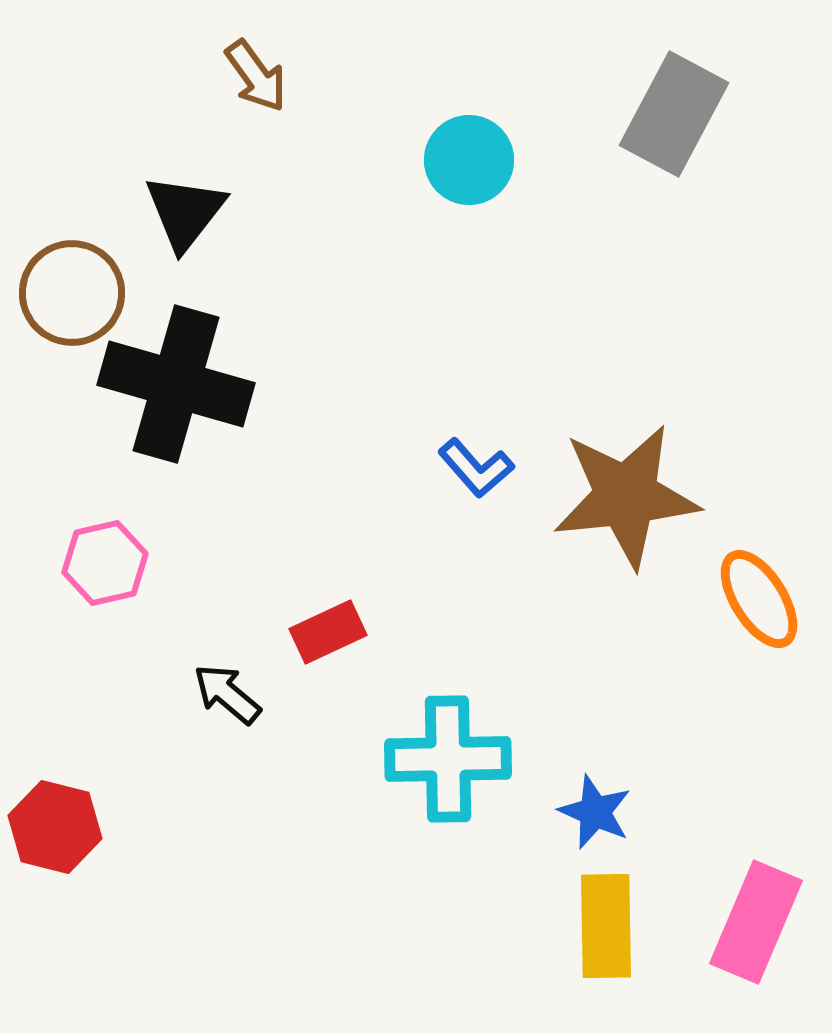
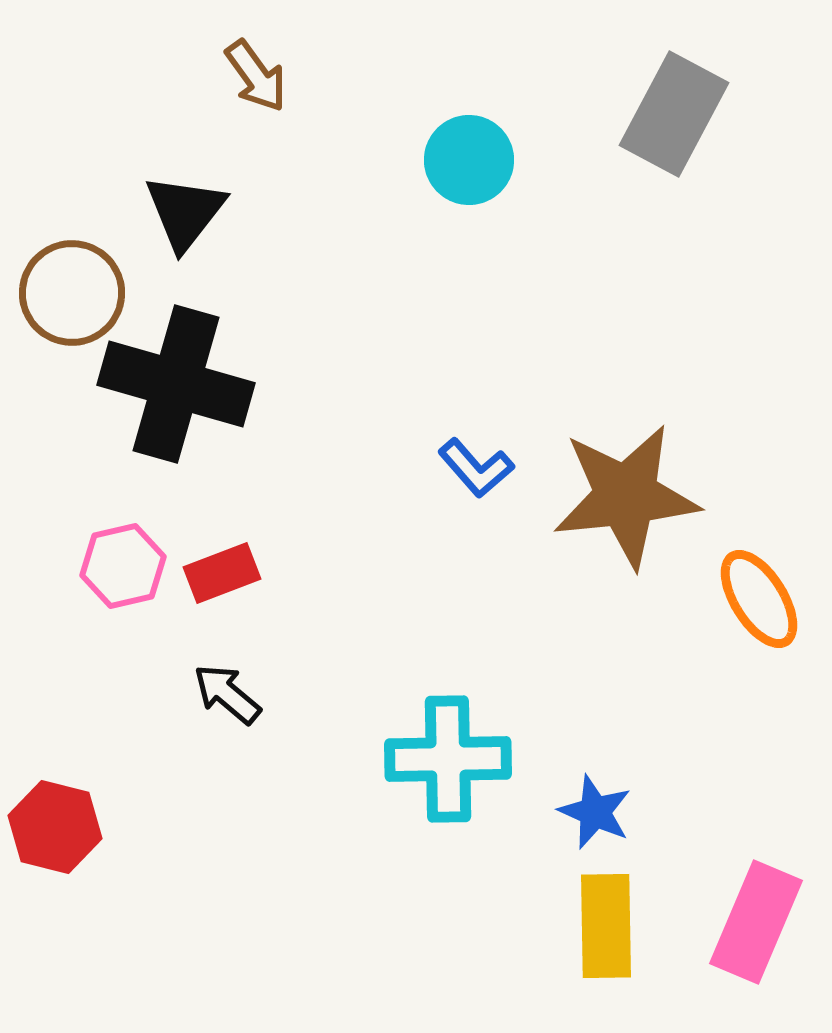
pink hexagon: moved 18 px right, 3 px down
red rectangle: moved 106 px left, 59 px up; rotated 4 degrees clockwise
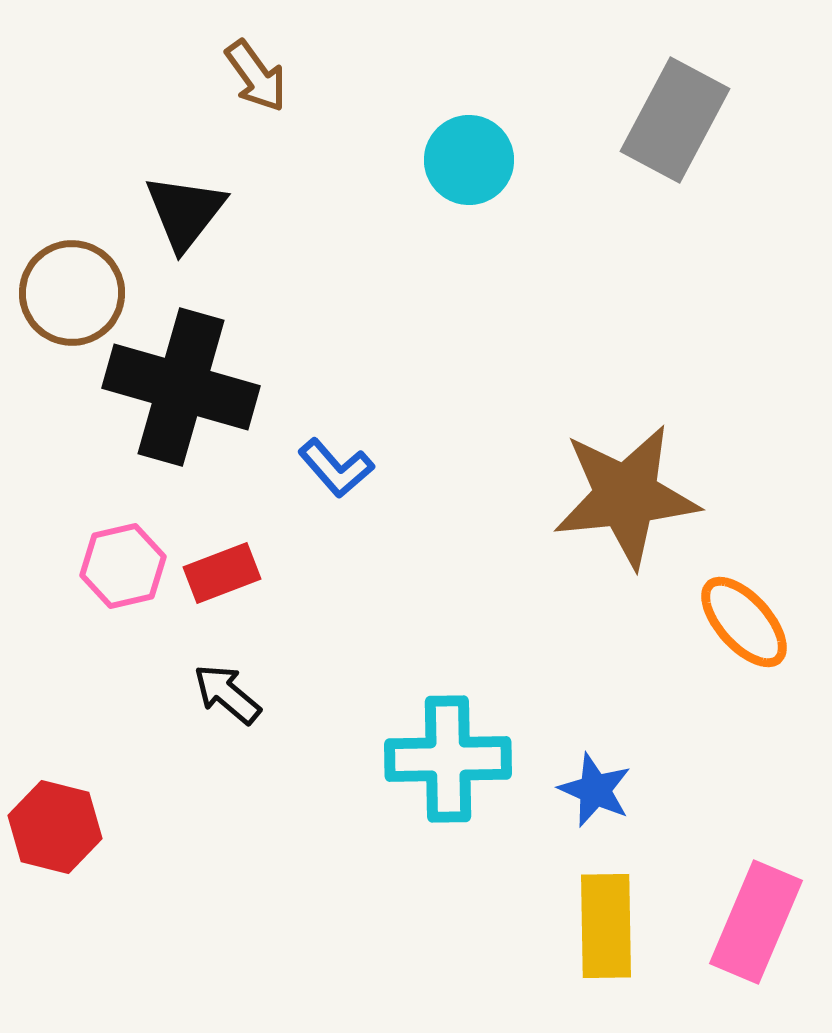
gray rectangle: moved 1 px right, 6 px down
black cross: moved 5 px right, 3 px down
blue L-shape: moved 140 px left
orange ellipse: moved 15 px left, 23 px down; rotated 10 degrees counterclockwise
blue star: moved 22 px up
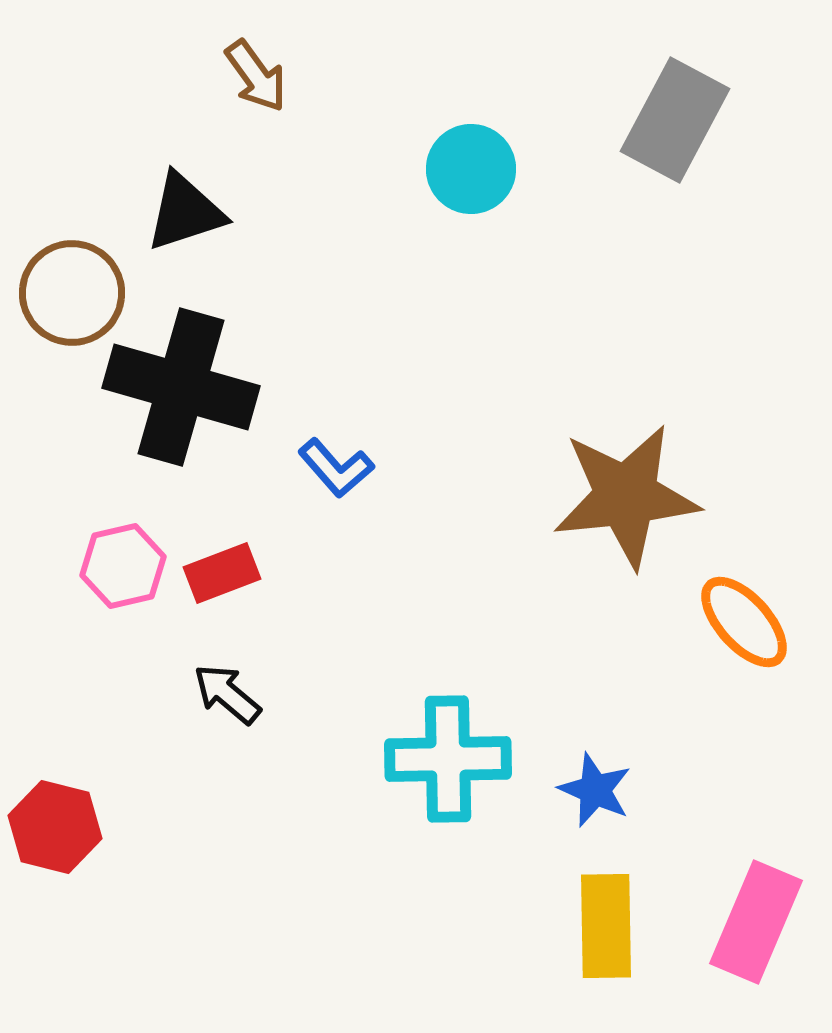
cyan circle: moved 2 px right, 9 px down
black triangle: rotated 34 degrees clockwise
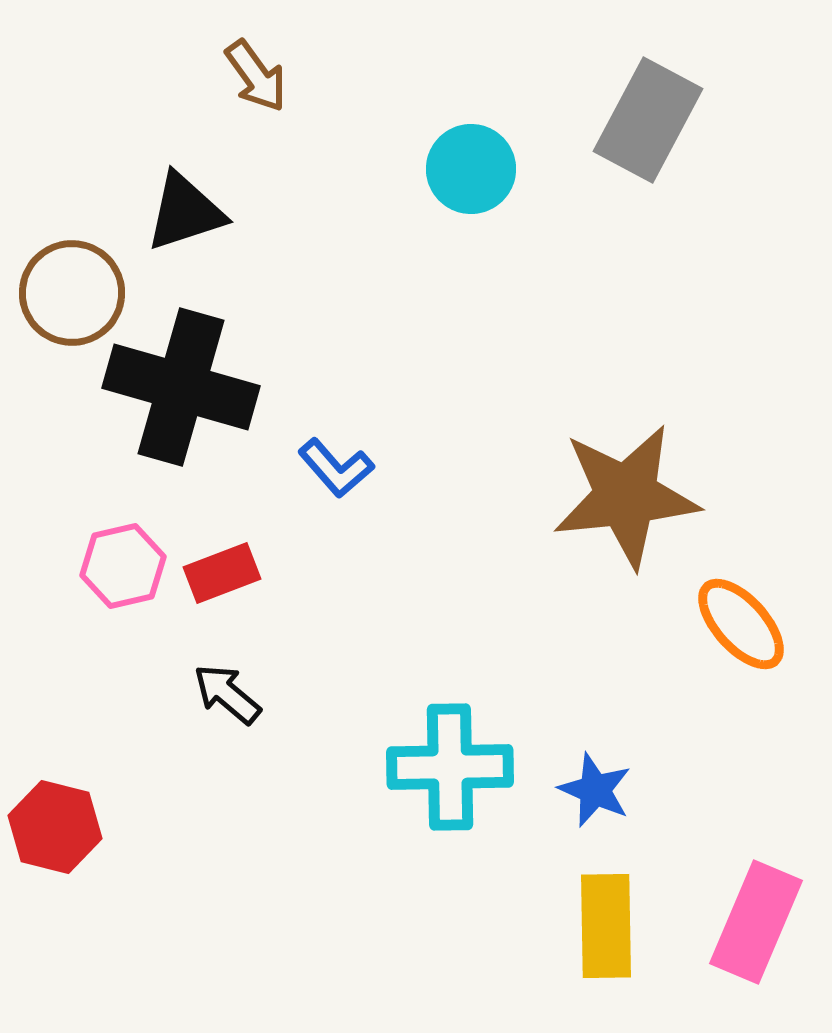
gray rectangle: moved 27 px left
orange ellipse: moved 3 px left, 2 px down
cyan cross: moved 2 px right, 8 px down
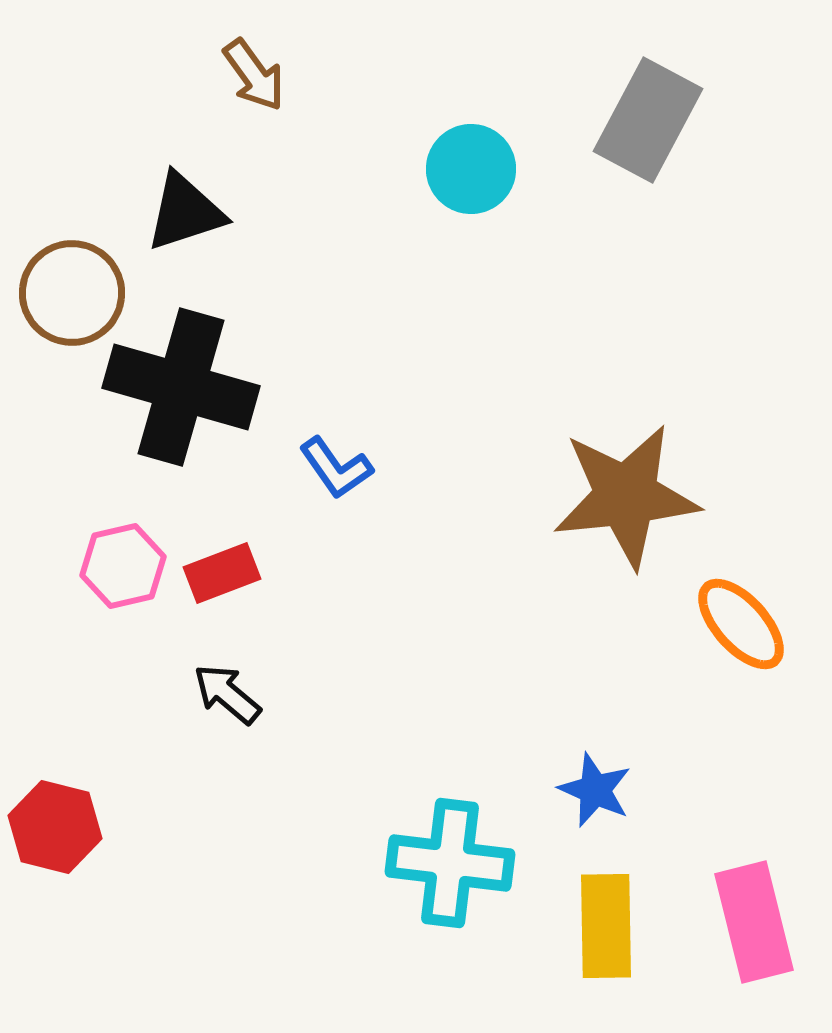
brown arrow: moved 2 px left, 1 px up
blue L-shape: rotated 6 degrees clockwise
cyan cross: moved 96 px down; rotated 8 degrees clockwise
pink rectangle: moved 2 px left; rotated 37 degrees counterclockwise
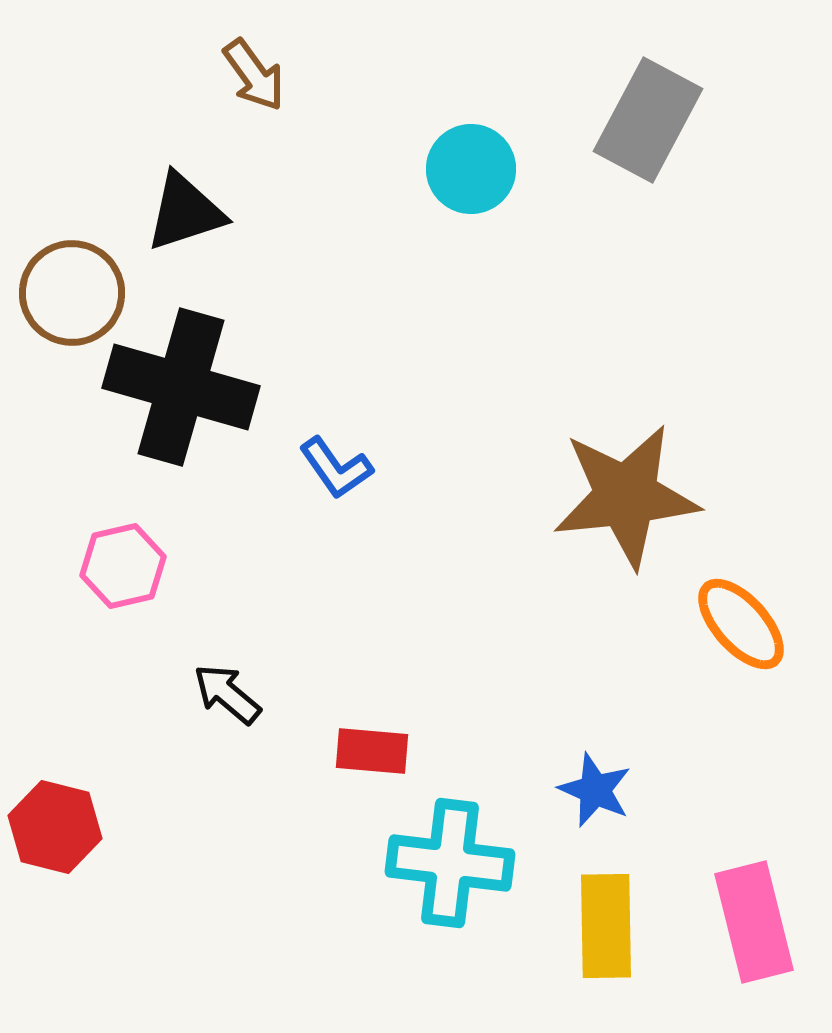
red rectangle: moved 150 px right, 178 px down; rotated 26 degrees clockwise
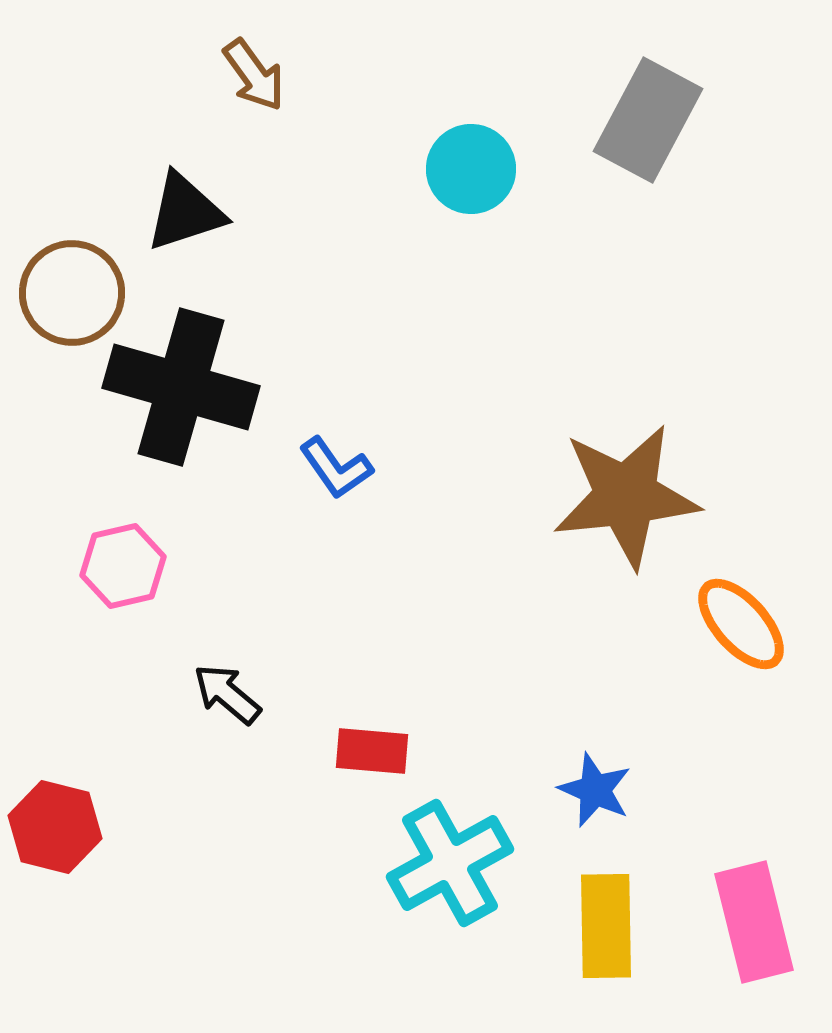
cyan cross: rotated 36 degrees counterclockwise
